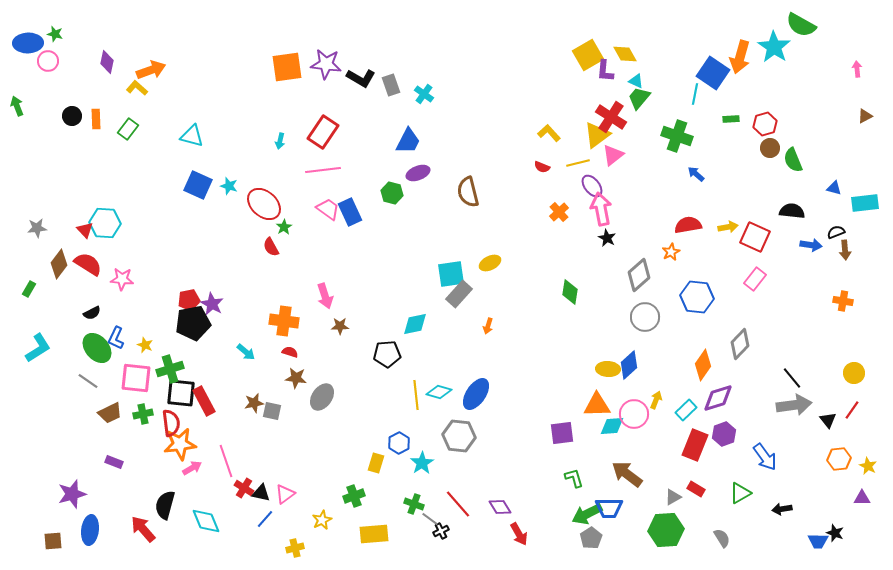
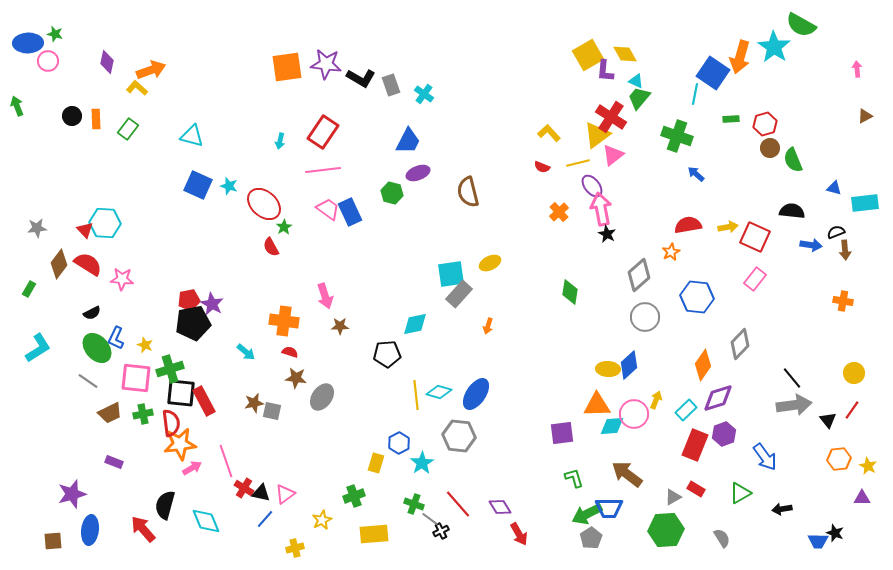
black star at (607, 238): moved 4 px up
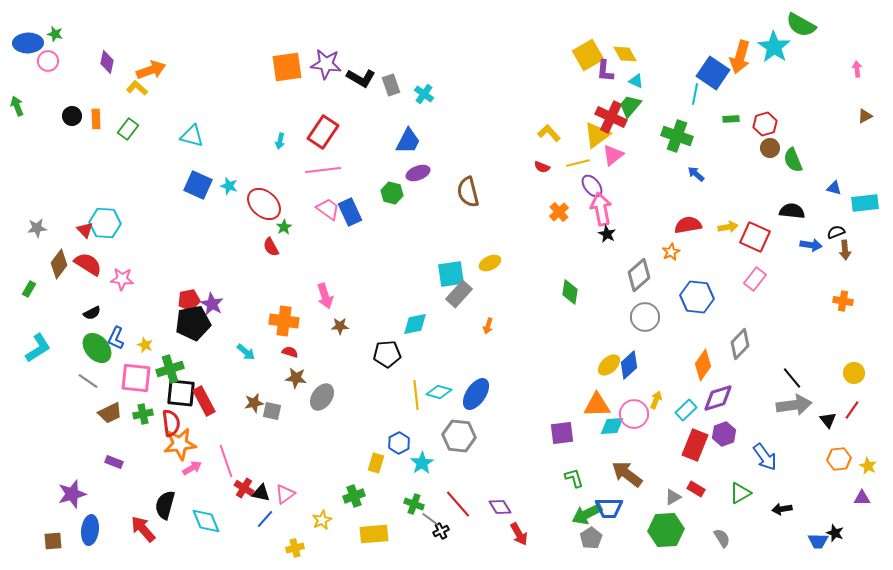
green trapezoid at (639, 98): moved 9 px left, 8 px down
red cross at (611, 117): rotated 8 degrees counterclockwise
yellow ellipse at (608, 369): moved 1 px right, 4 px up; rotated 45 degrees counterclockwise
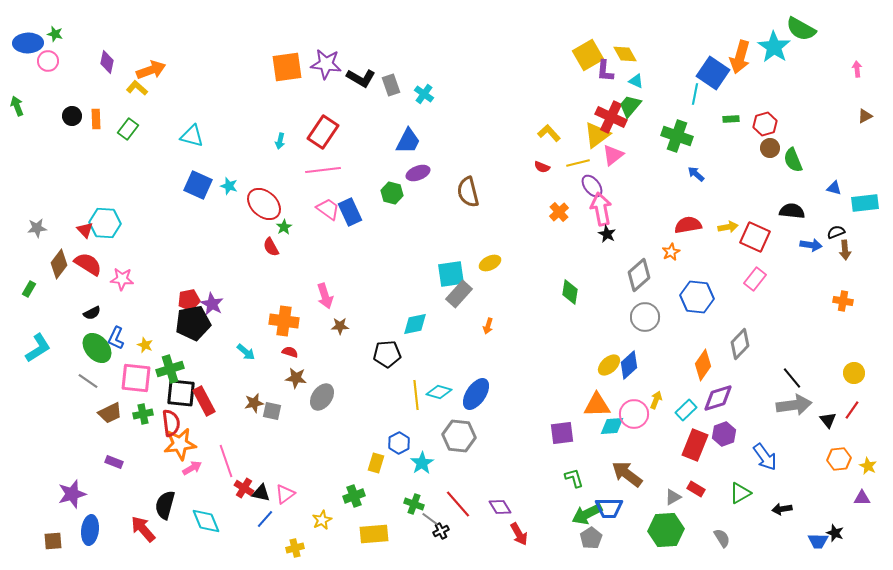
green semicircle at (801, 25): moved 4 px down
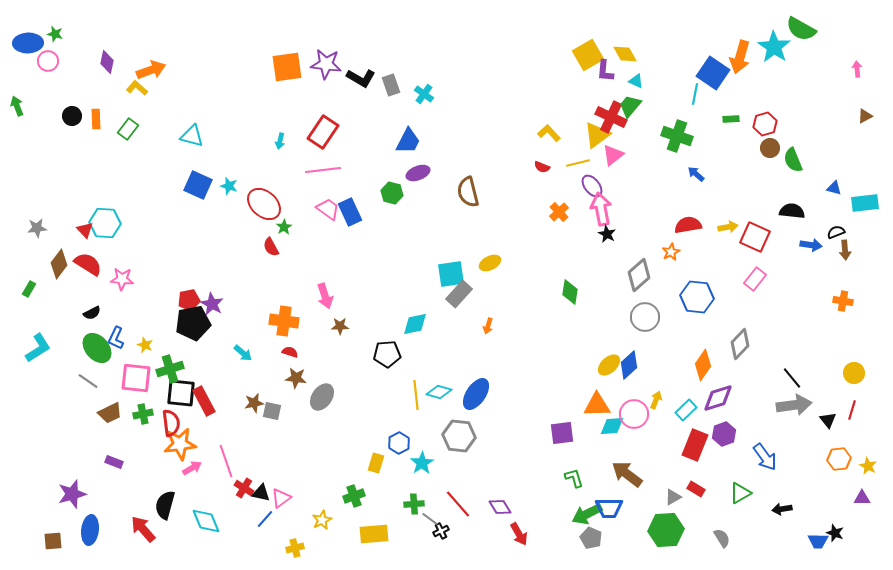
cyan arrow at (246, 352): moved 3 px left, 1 px down
red line at (852, 410): rotated 18 degrees counterclockwise
pink triangle at (285, 494): moved 4 px left, 4 px down
green cross at (414, 504): rotated 24 degrees counterclockwise
gray pentagon at (591, 538): rotated 15 degrees counterclockwise
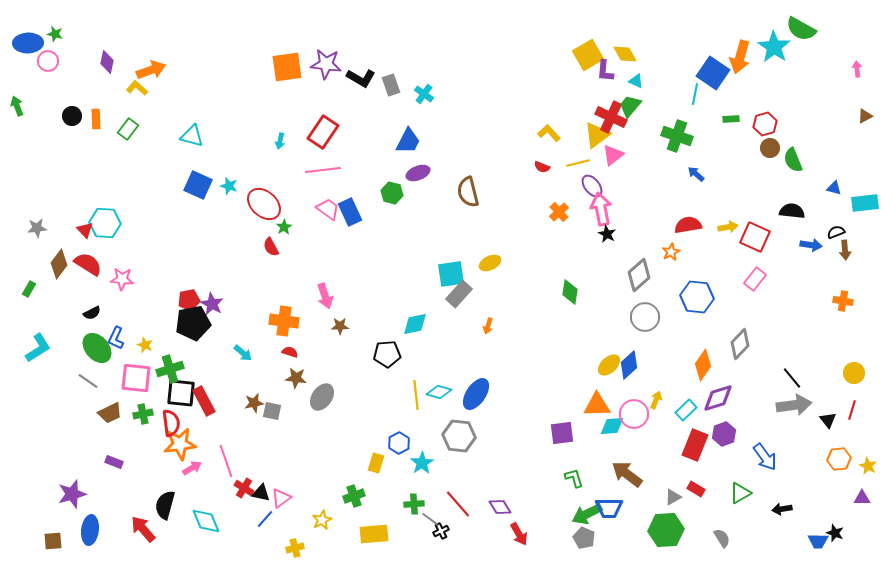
gray pentagon at (591, 538): moved 7 px left
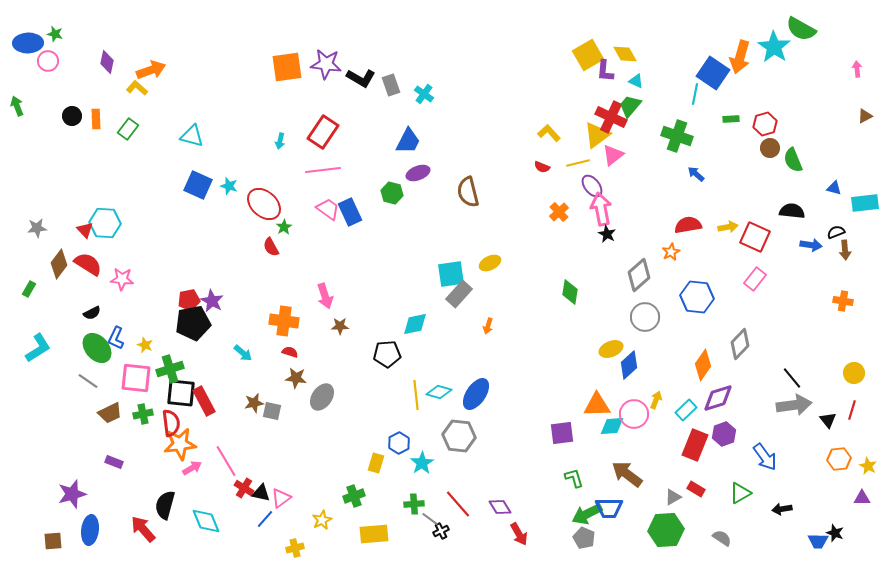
purple star at (212, 304): moved 3 px up
yellow ellipse at (609, 365): moved 2 px right, 16 px up; rotated 20 degrees clockwise
pink line at (226, 461): rotated 12 degrees counterclockwise
gray semicircle at (722, 538): rotated 24 degrees counterclockwise
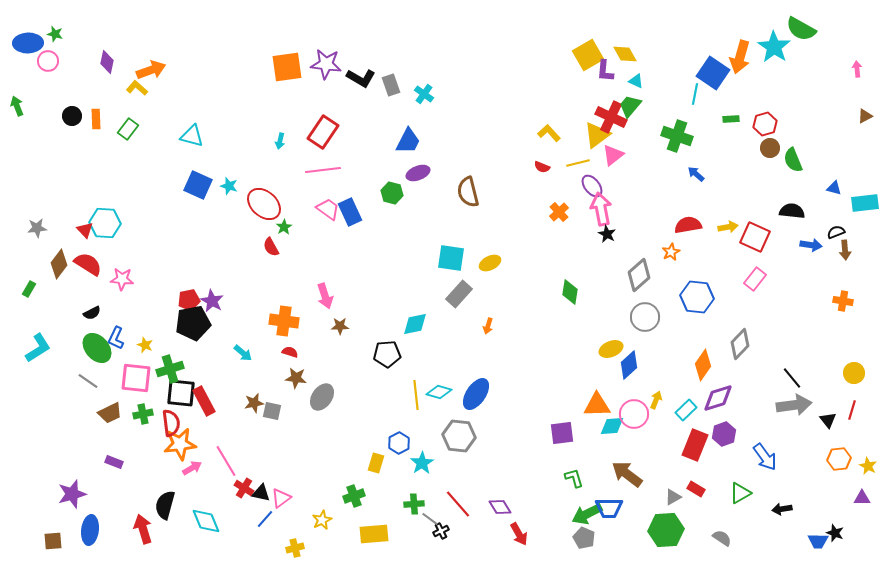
cyan square at (451, 274): moved 16 px up; rotated 16 degrees clockwise
red arrow at (143, 529): rotated 24 degrees clockwise
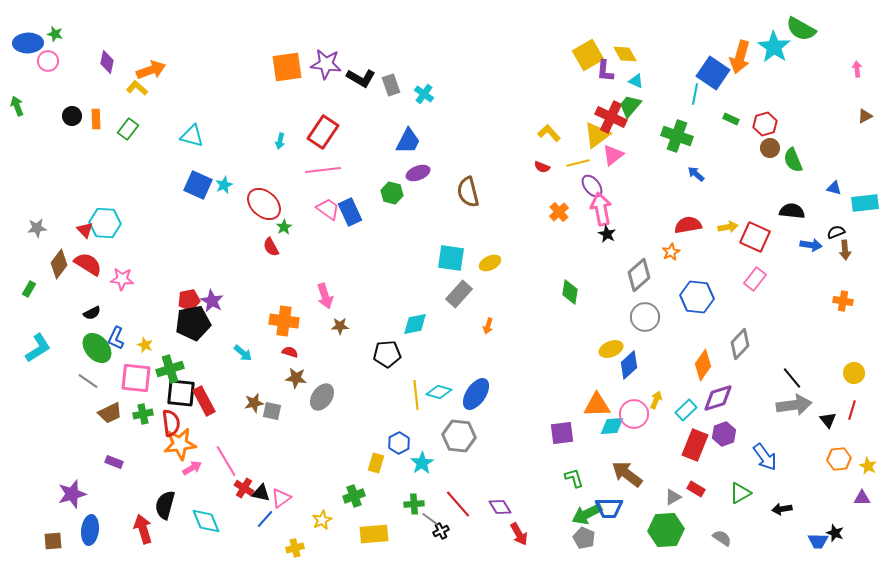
green rectangle at (731, 119): rotated 28 degrees clockwise
cyan star at (229, 186): moved 5 px left, 1 px up; rotated 30 degrees clockwise
